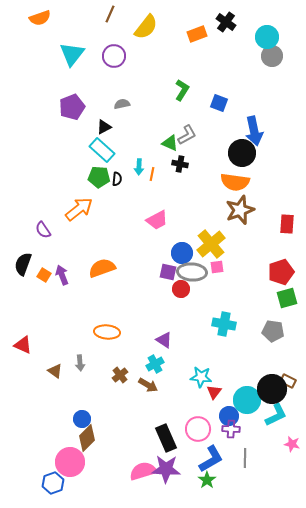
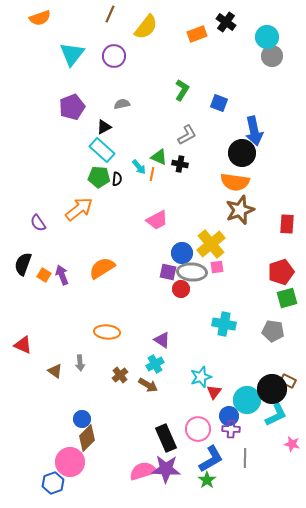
green triangle at (170, 143): moved 11 px left, 14 px down
cyan arrow at (139, 167): rotated 42 degrees counterclockwise
purple semicircle at (43, 230): moved 5 px left, 7 px up
orange semicircle at (102, 268): rotated 12 degrees counterclockwise
purple triangle at (164, 340): moved 2 px left
cyan star at (201, 377): rotated 25 degrees counterclockwise
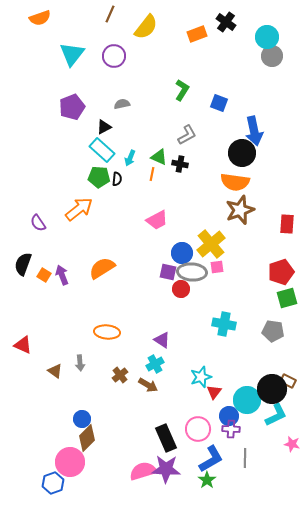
cyan arrow at (139, 167): moved 9 px left, 9 px up; rotated 63 degrees clockwise
